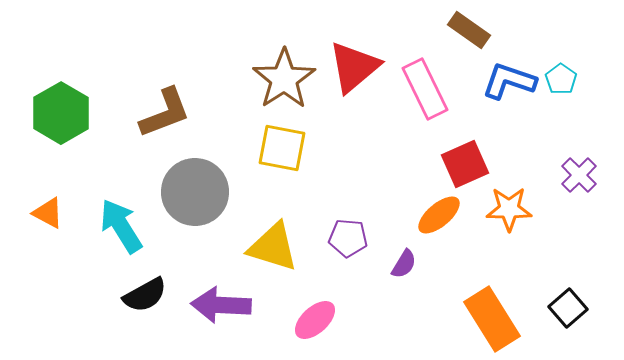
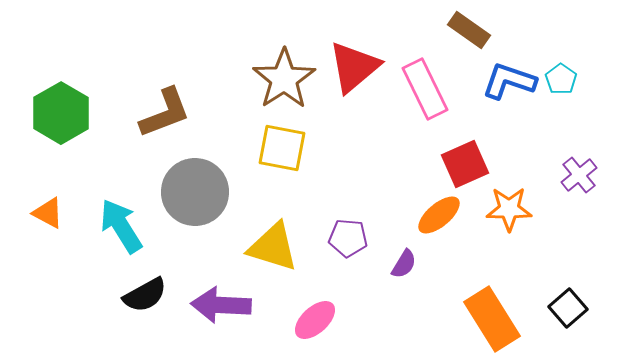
purple cross: rotated 6 degrees clockwise
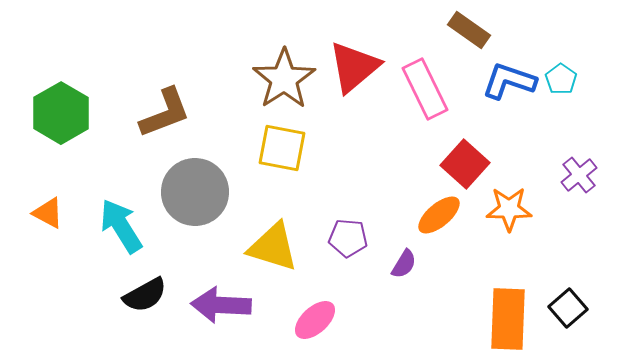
red square: rotated 24 degrees counterclockwise
orange rectangle: moved 16 px right; rotated 34 degrees clockwise
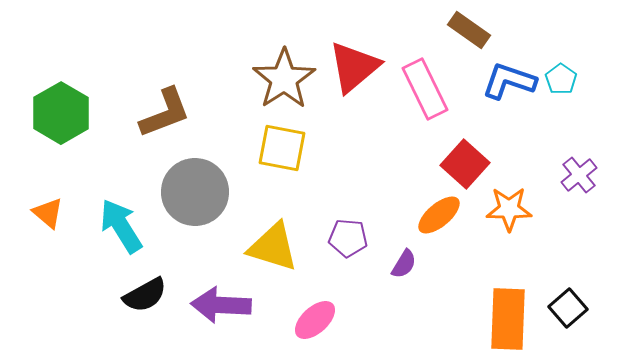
orange triangle: rotated 12 degrees clockwise
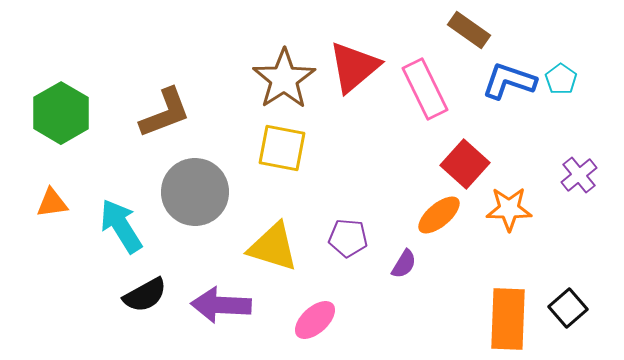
orange triangle: moved 4 px right, 10 px up; rotated 48 degrees counterclockwise
